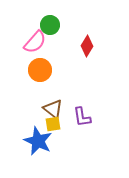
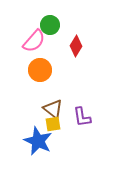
pink semicircle: moved 1 px left, 1 px up
red diamond: moved 11 px left
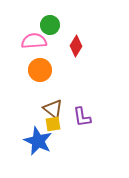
pink semicircle: rotated 135 degrees counterclockwise
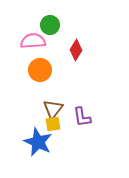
pink semicircle: moved 1 px left
red diamond: moved 4 px down
brown triangle: rotated 30 degrees clockwise
blue star: moved 1 px down
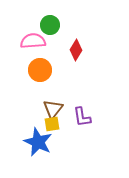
yellow square: moved 1 px left
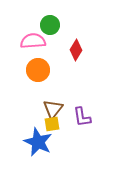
orange circle: moved 2 px left
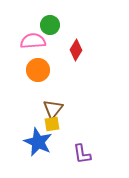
purple L-shape: moved 37 px down
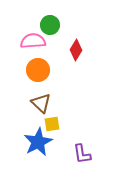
brown triangle: moved 12 px left, 6 px up; rotated 25 degrees counterclockwise
blue star: rotated 20 degrees clockwise
